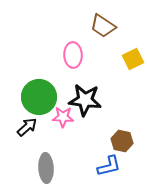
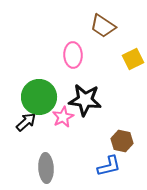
pink star: rotated 30 degrees counterclockwise
black arrow: moved 1 px left, 5 px up
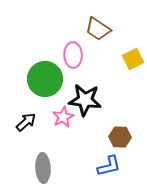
brown trapezoid: moved 5 px left, 3 px down
green circle: moved 6 px right, 18 px up
brown hexagon: moved 2 px left, 4 px up; rotated 10 degrees counterclockwise
gray ellipse: moved 3 px left
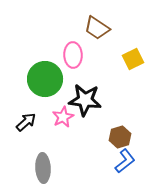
brown trapezoid: moved 1 px left, 1 px up
brown hexagon: rotated 20 degrees counterclockwise
blue L-shape: moved 16 px right, 5 px up; rotated 25 degrees counterclockwise
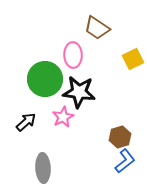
black star: moved 6 px left, 8 px up
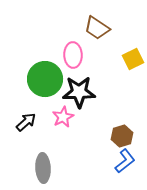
black star: rotated 8 degrees counterclockwise
brown hexagon: moved 2 px right, 1 px up
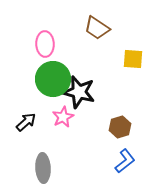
pink ellipse: moved 28 px left, 11 px up
yellow square: rotated 30 degrees clockwise
green circle: moved 8 px right
black star: rotated 16 degrees clockwise
brown hexagon: moved 2 px left, 9 px up
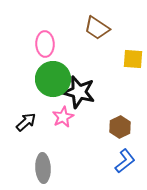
brown hexagon: rotated 10 degrees counterclockwise
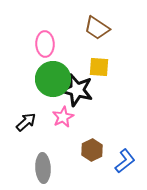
yellow square: moved 34 px left, 8 px down
black star: moved 2 px left, 2 px up
brown hexagon: moved 28 px left, 23 px down
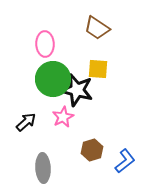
yellow square: moved 1 px left, 2 px down
brown hexagon: rotated 10 degrees clockwise
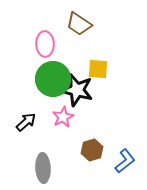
brown trapezoid: moved 18 px left, 4 px up
